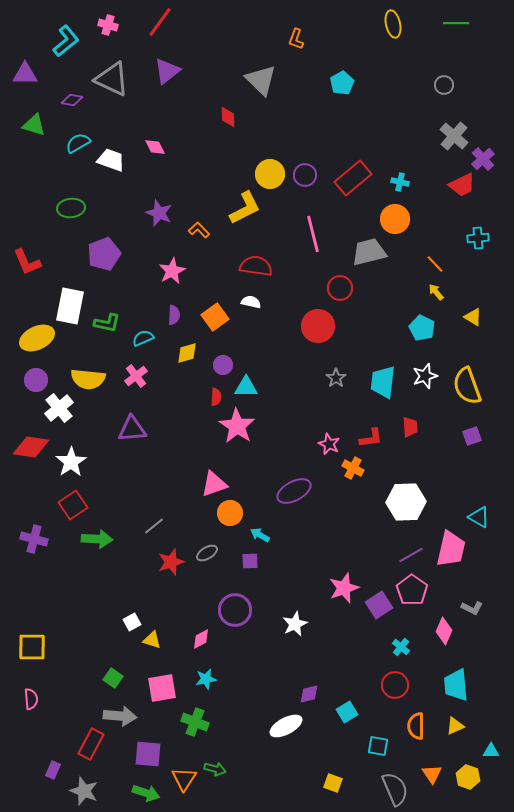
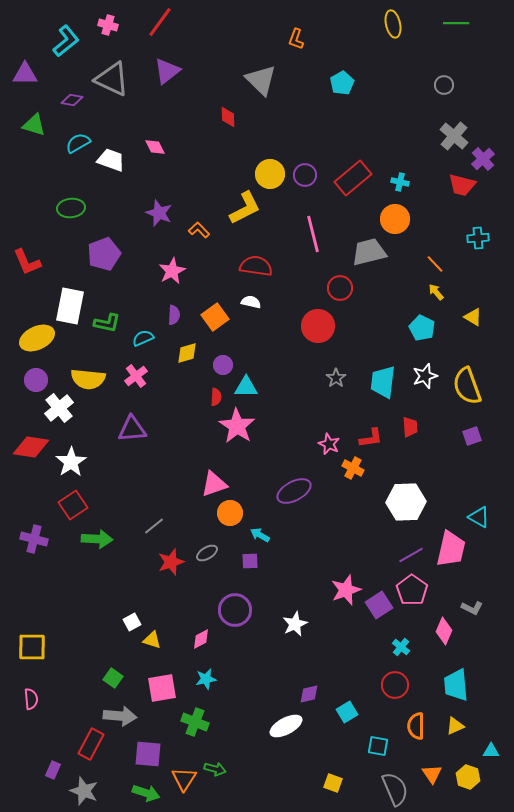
red trapezoid at (462, 185): rotated 40 degrees clockwise
pink star at (344, 588): moved 2 px right, 2 px down
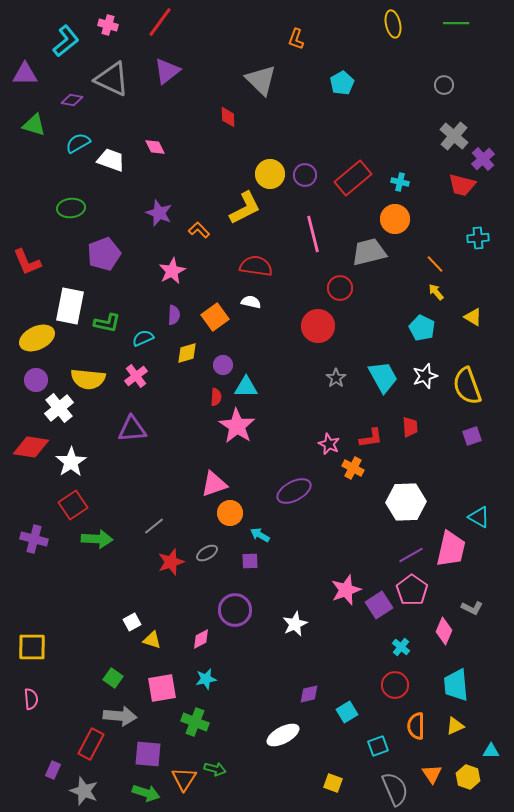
cyan trapezoid at (383, 382): moved 5 px up; rotated 144 degrees clockwise
white ellipse at (286, 726): moved 3 px left, 9 px down
cyan square at (378, 746): rotated 30 degrees counterclockwise
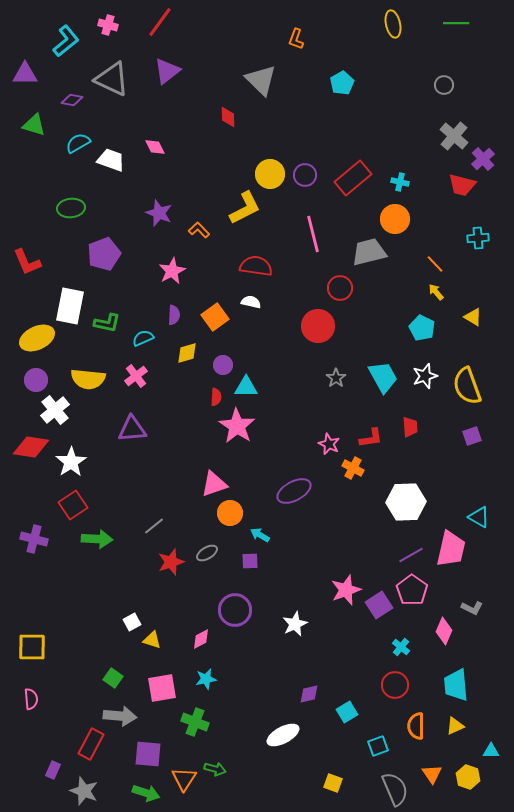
white cross at (59, 408): moved 4 px left, 2 px down
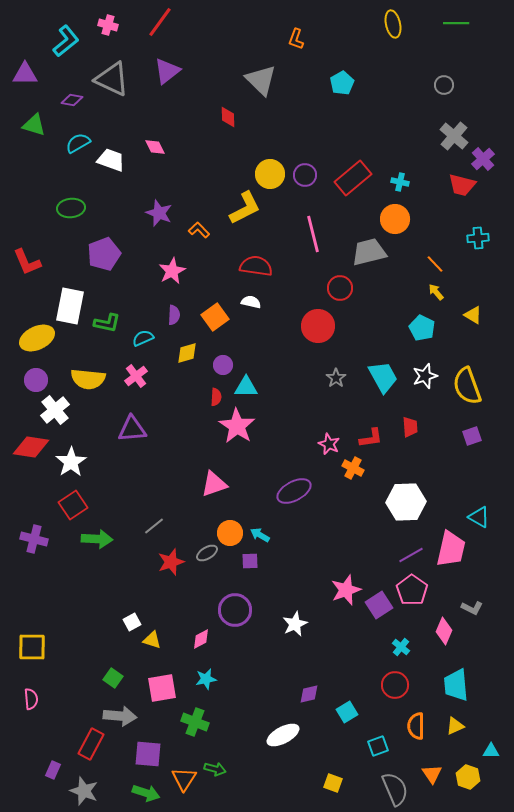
yellow triangle at (473, 317): moved 2 px up
orange circle at (230, 513): moved 20 px down
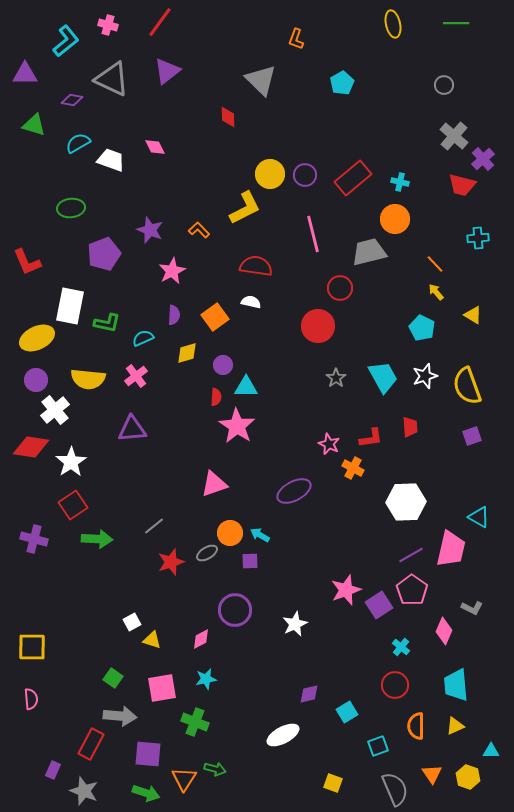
purple star at (159, 213): moved 9 px left, 17 px down
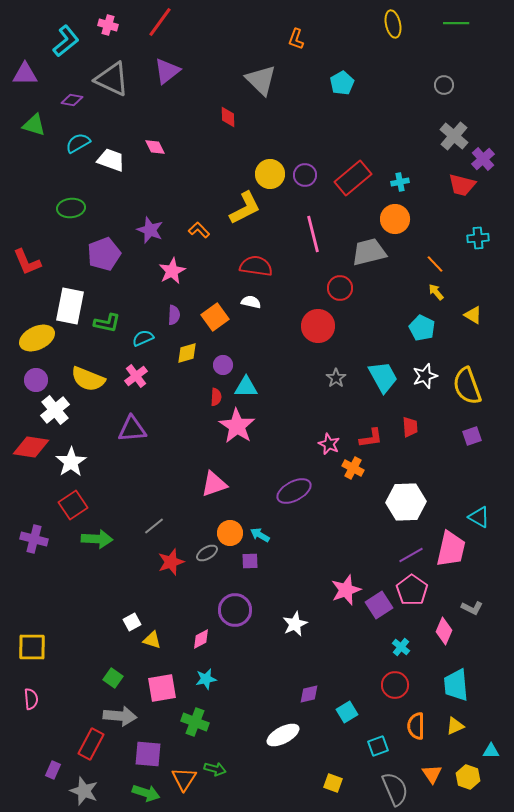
cyan cross at (400, 182): rotated 24 degrees counterclockwise
yellow semicircle at (88, 379): rotated 16 degrees clockwise
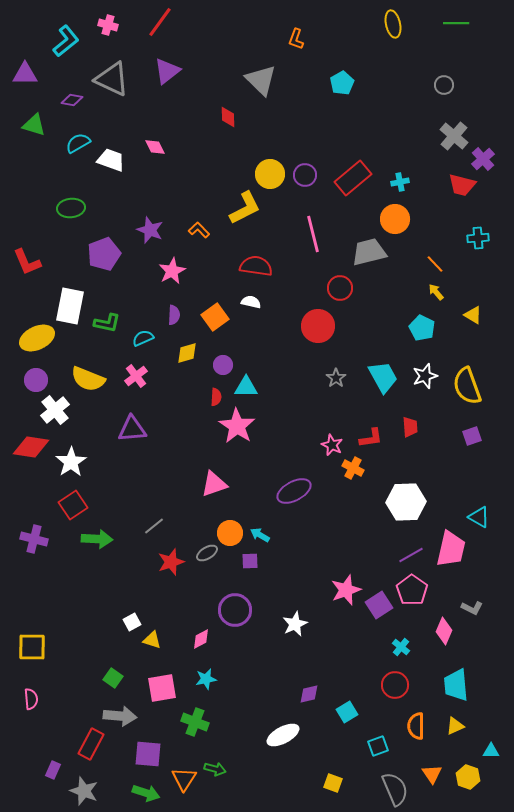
pink star at (329, 444): moved 3 px right, 1 px down
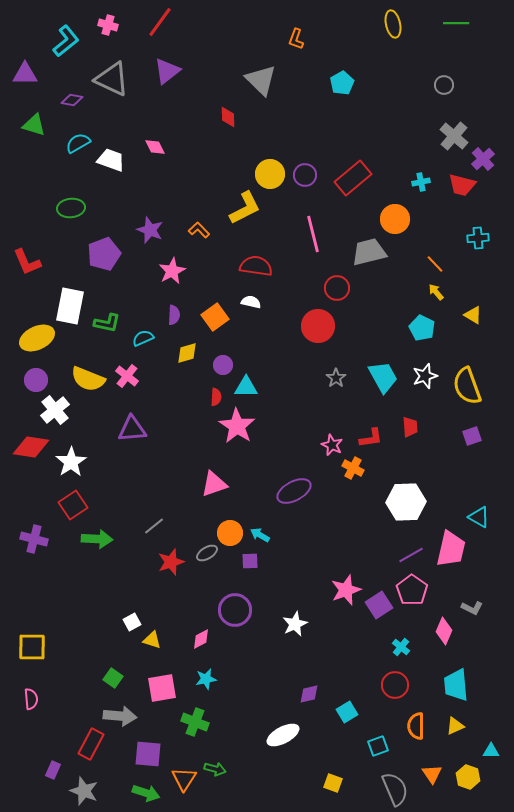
cyan cross at (400, 182): moved 21 px right
red circle at (340, 288): moved 3 px left
pink cross at (136, 376): moved 9 px left; rotated 15 degrees counterclockwise
